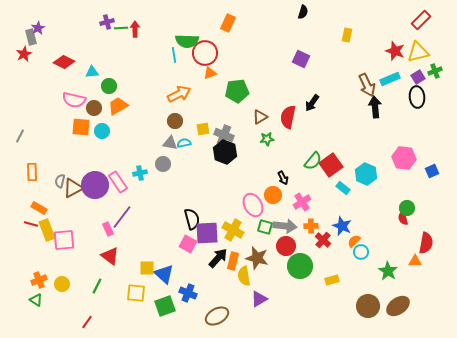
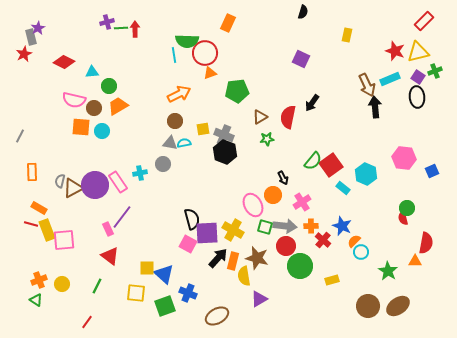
red rectangle at (421, 20): moved 3 px right, 1 px down
purple square at (418, 77): rotated 24 degrees counterclockwise
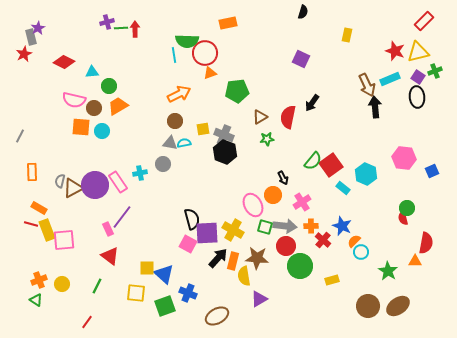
orange rectangle at (228, 23): rotated 54 degrees clockwise
brown star at (257, 258): rotated 10 degrees counterclockwise
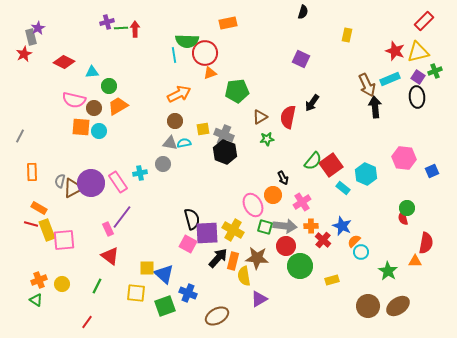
cyan circle at (102, 131): moved 3 px left
purple circle at (95, 185): moved 4 px left, 2 px up
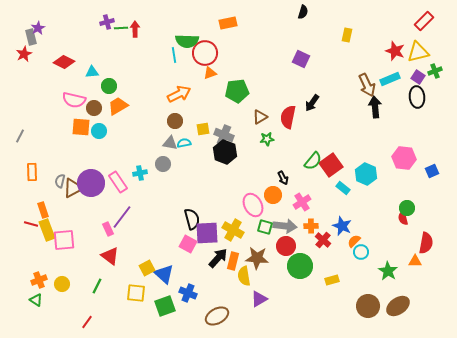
orange rectangle at (39, 208): moved 4 px right, 2 px down; rotated 42 degrees clockwise
yellow square at (147, 268): rotated 28 degrees counterclockwise
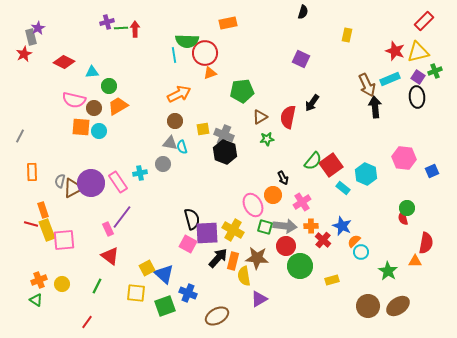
green pentagon at (237, 91): moved 5 px right
cyan semicircle at (184, 143): moved 2 px left, 4 px down; rotated 96 degrees counterclockwise
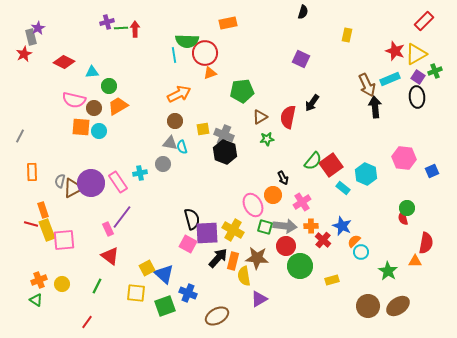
yellow triangle at (418, 52): moved 2 px left, 2 px down; rotated 15 degrees counterclockwise
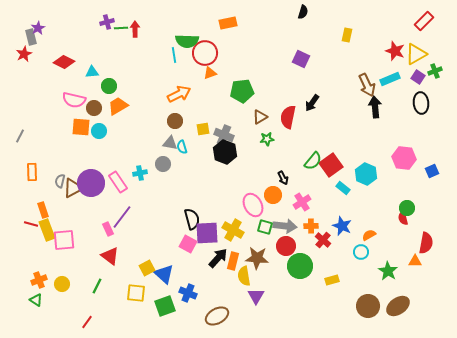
black ellipse at (417, 97): moved 4 px right, 6 px down
orange semicircle at (354, 241): moved 15 px right, 6 px up; rotated 16 degrees clockwise
purple triangle at (259, 299): moved 3 px left, 3 px up; rotated 30 degrees counterclockwise
